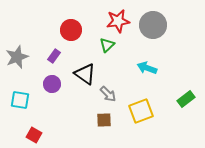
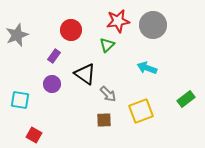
gray star: moved 22 px up
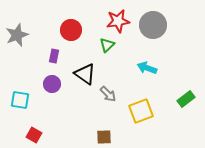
purple rectangle: rotated 24 degrees counterclockwise
brown square: moved 17 px down
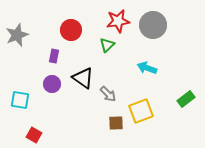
black triangle: moved 2 px left, 4 px down
brown square: moved 12 px right, 14 px up
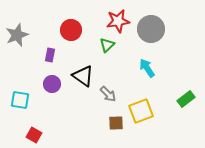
gray circle: moved 2 px left, 4 px down
purple rectangle: moved 4 px left, 1 px up
cyan arrow: rotated 36 degrees clockwise
black triangle: moved 2 px up
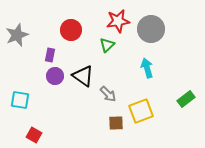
cyan arrow: rotated 18 degrees clockwise
purple circle: moved 3 px right, 8 px up
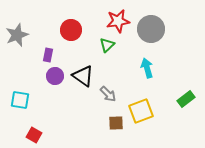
purple rectangle: moved 2 px left
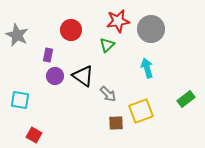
gray star: rotated 25 degrees counterclockwise
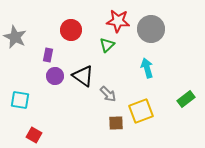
red star: rotated 15 degrees clockwise
gray star: moved 2 px left, 2 px down
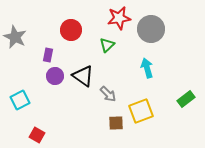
red star: moved 1 px right, 3 px up; rotated 15 degrees counterclockwise
cyan square: rotated 36 degrees counterclockwise
red square: moved 3 px right
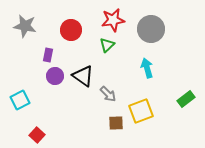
red star: moved 6 px left, 2 px down
gray star: moved 10 px right, 11 px up; rotated 15 degrees counterclockwise
red square: rotated 14 degrees clockwise
